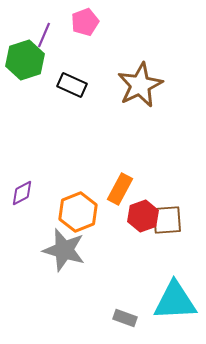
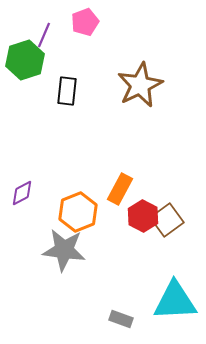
black rectangle: moved 5 px left, 6 px down; rotated 72 degrees clockwise
red hexagon: rotated 12 degrees counterclockwise
brown square: rotated 32 degrees counterclockwise
gray star: rotated 9 degrees counterclockwise
gray rectangle: moved 4 px left, 1 px down
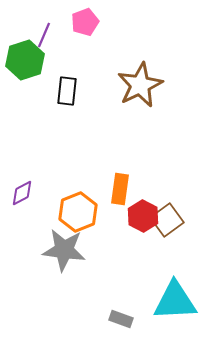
orange rectangle: rotated 20 degrees counterclockwise
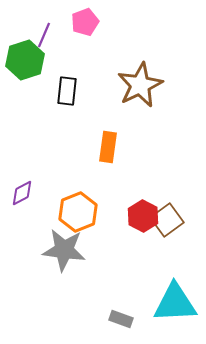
orange rectangle: moved 12 px left, 42 px up
cyan triangle: moved 2 px down
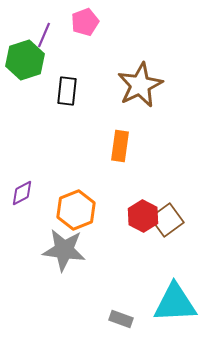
orange rectangle: moved 12 px right, 1 px up
orange hexagon: moved 2 px left, 2 px up
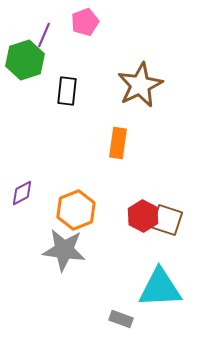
orange rectangle: moved 2 px left, 3 px up
brown square: rotated 36 degrees counterclockwise
cyan triangle: moved 15 px left, 15 px up
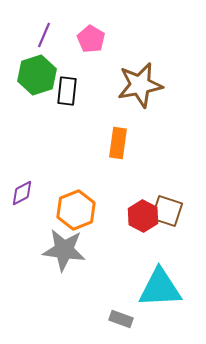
pink pentagon: moved 6 px right, 17 px down; rotated 20 degrees counterclockwise
green hexagon: moved 12 px right, 15 px down
brown star: rotated 15 degrees clockwise
brown square: moved 9 px up
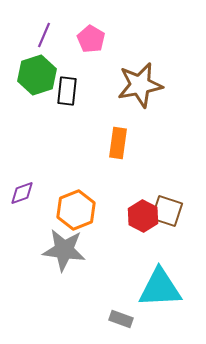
purple diamond: rotated 8 degrees clockwise
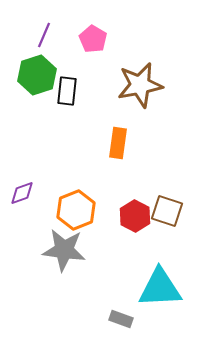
pink pentagon: moved 2 px right
red hexagon: moved 8 px left
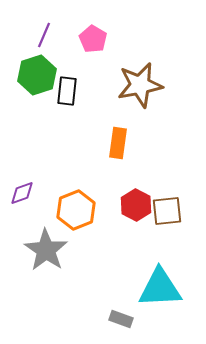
brown square: rotated 24 degrees counterclockwise
red hexagon: moved 1 px right, 11 px up
gray star: moved 18 px left; rotated 27 degrees clockwise
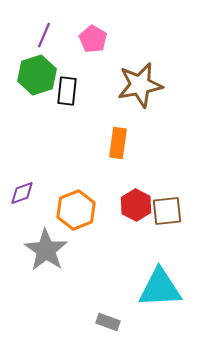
gray rectangle: moved 13 px left, 3 px down
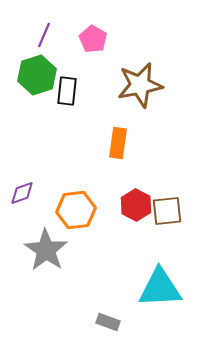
orange hexagon: rotated 15 degrees clockwise
